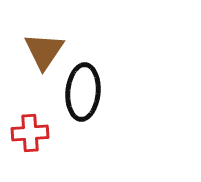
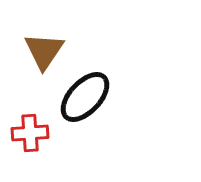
black ellipse: moved 2 px right, 5 px down; rotated 38 degrees clockwise
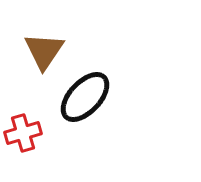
red cross: moved 7 px left; rotated 12 degrees counterclockwise
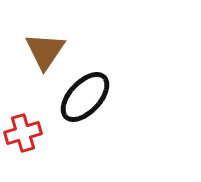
brown triangle: moved 1 px right
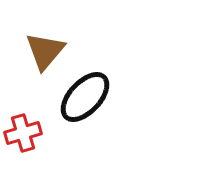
brown triangle: rotated 6 degrees clockwise
